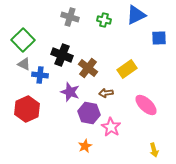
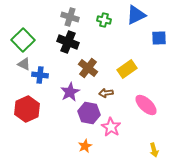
black cross: moved 6 px right, 13 px up
purple star: rotated 24 degrees clockwise
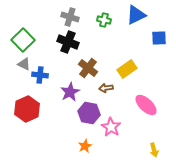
brown arrow: moved 5 px up
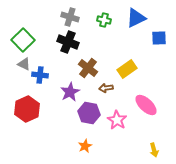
blue triangle: moved 3 px down
pink star: moved 6 px right, 7 px up
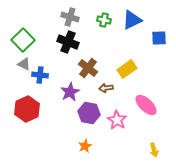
blue triangle: moved 4 px left, 2 px down
